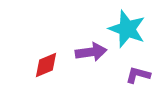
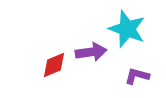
red diamond: moved 8 px right
purple L-shape: moved 1 px left, 1 px down
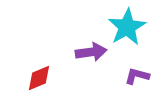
cyan star: moved 2 px up; rotated 21 degrees clockwise
red diamond: moved 15 px left, 13 px down
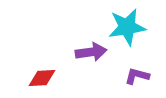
cyan star: rotated 21 degrees clockwise
red diamond: moved 3 px right; rotated 20 degrees clockwise
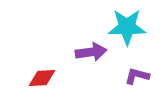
cyan star: rotated 9 degrees clockwise
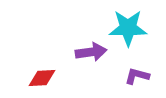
cyan star: moved 1 px right, 1 px down
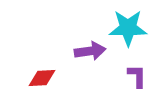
purple arrow: moved 1 px left, 1 px up
purple L-shape: rotated 75 degrees clockwise
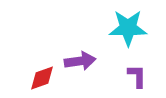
purple arrow: moved 10 px left, 10 px down
red diamond: rotated 16 degrees counterclockwise
